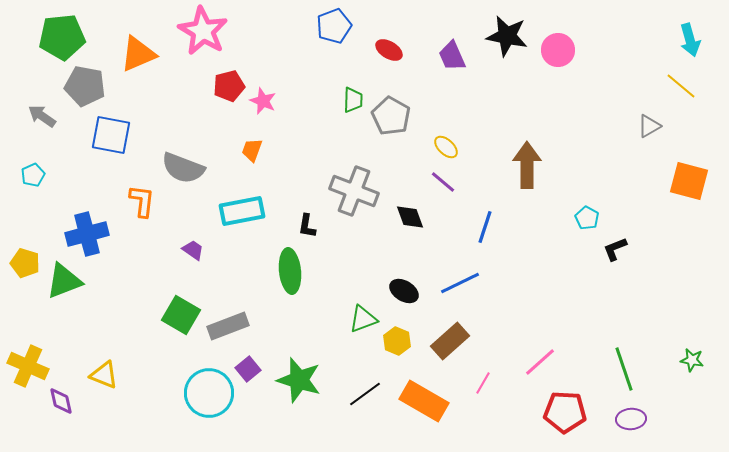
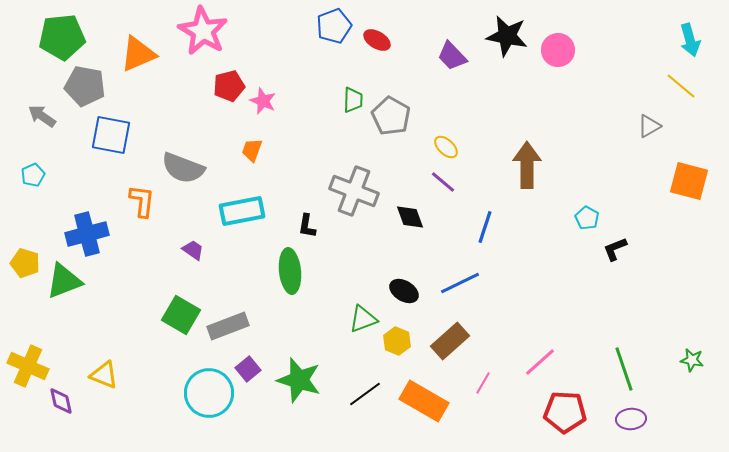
red ellipse at (389, 50): moved 12 px left, 10 px up
purple trapezoid at (452, 56): rotated 20 degrees counterclockwise
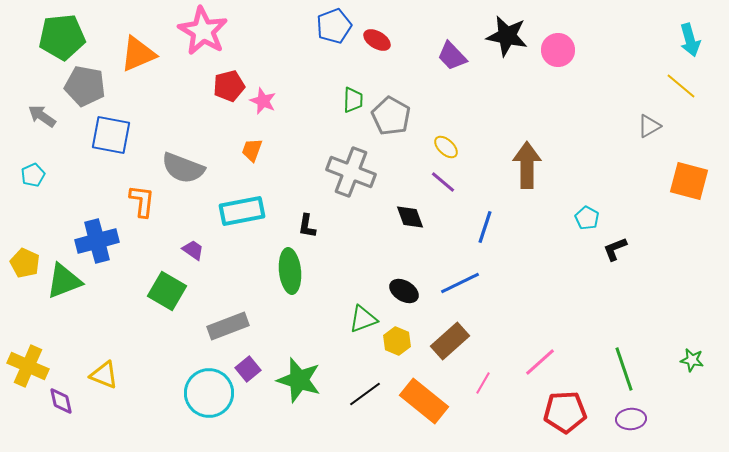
gray cross at (354, 191): moved 3 px left, 19 px up
blue cross at (87, 234): moved 10 px right, 7 px down
yellow pentagon at (25, 263): rotated 8 degrees clockwise
green square at (181, 315): moved 14 px left, 24 px up
orange rectangle at (424, 401): rotated 9 degrees clockwise
red pentagon at (565, 412): rotated 6 degrees counterclockwise
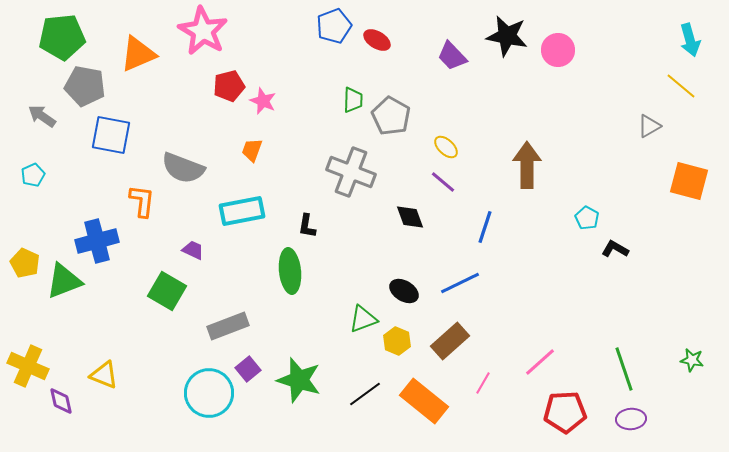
black L-shape at (615, 249): rotated 52 degrees clockwise
purple trapezoid at (193, 250): rotated 10 degrees counterclockwise
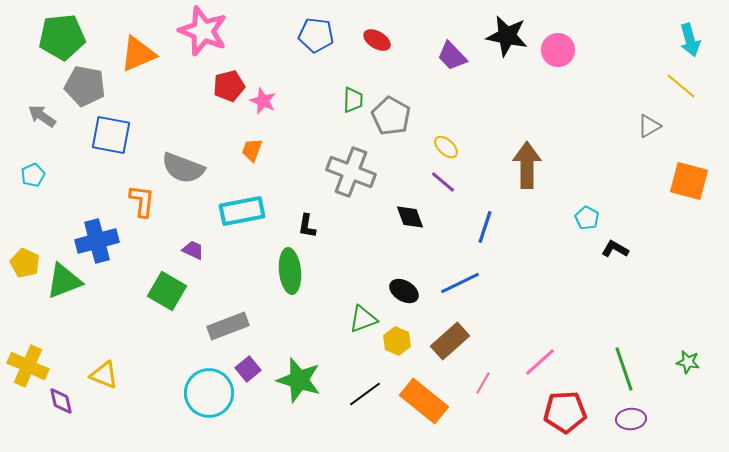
blue pentagon at (334, 26): moved 18 px left, 9 px down; rotated 28 degrees clockwise
pink star at (203, 31): rotated 9 degrees counterclockwise
green star at (692, 360): moved 4 px left, 2 px down
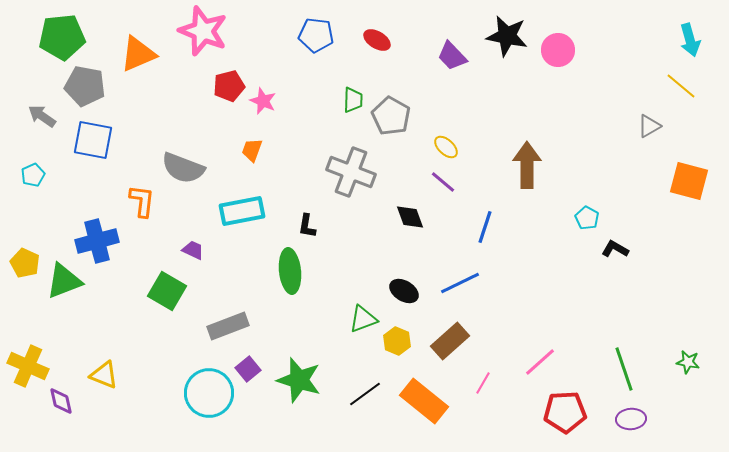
blue square at (111, 135): moved 18 px left, 5 px down
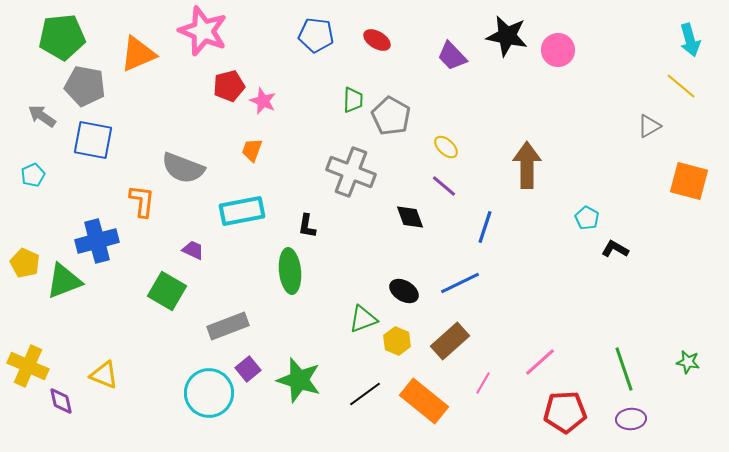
purple line at (443, 182): moved 1 px right, 4 px down
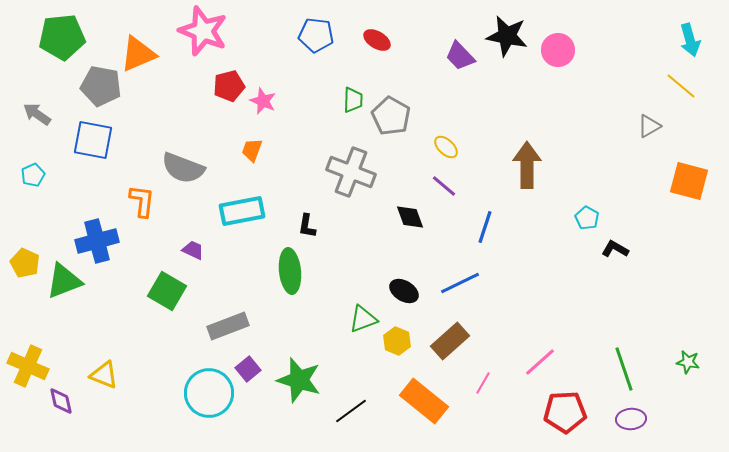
purple trapezoid at (452, 56): moved 8 px right
gray pentagon at (85, 86): moved 16 px right
gray arrow at (42, 116): moved 5 px left, 2 px up
black line at (365, 394): moved 14 px left, 17 px down
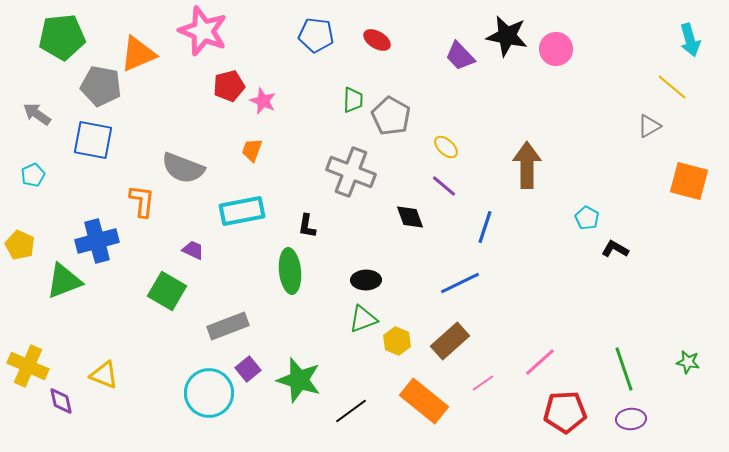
pink circle at (558, 50): moved 2 px left, 1 px up
yellow line at (681, 86): moved 9 px left, 1 px down
yellow pentagon at (25, 263): moved 5 px left, 18 px up
black ellipse at (404, 291): moved 38 px left, 11 px up; rotated 32 degrees counterclockwise
pink line at (483, 383): rotated 25 degrees clockwise
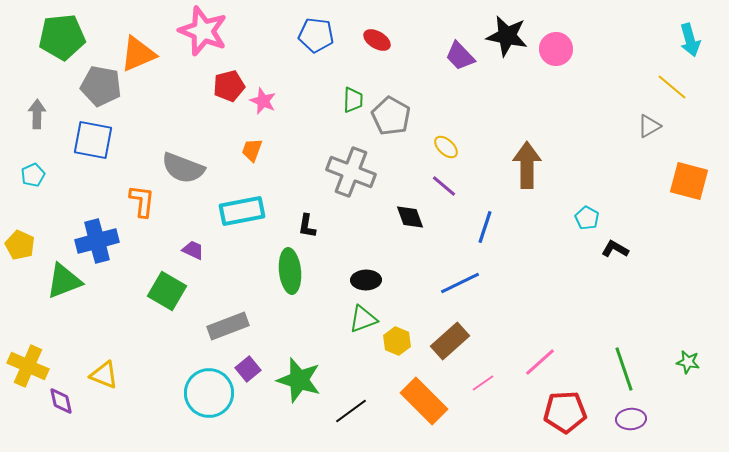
gray arrow at (37, 114): rotated 56 degrees clockwise
orange rectangle at (424, 401): rotated 6 degrees clockwise
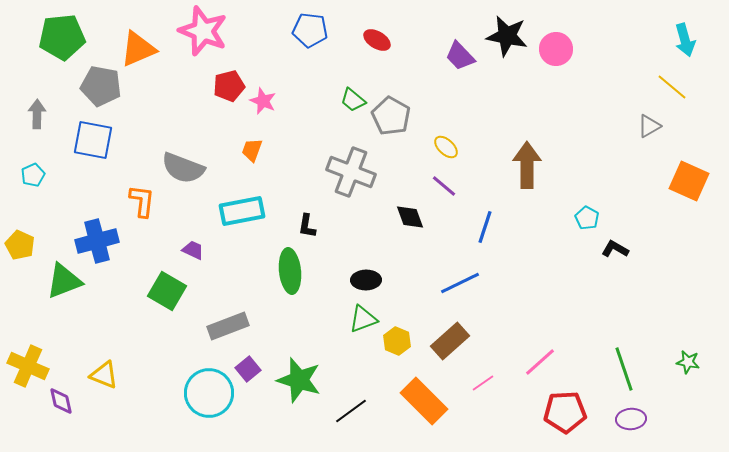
blue pentagon at (316, 35): moved 6 px left, 5 px up
cyan arrow at (690, 40): moved 5 px left
orange triangle at (138, 54): moved 5 px up
green trapezoid at (353, 100): rotated 128 degrees clockwise
orange square at (689, 181): rotated 9 degrees clockwise
